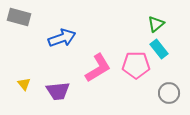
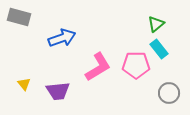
pink L-shape: moved 1 px up
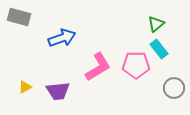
yellow triangle: moved 1 px right, 3 px down; rotated 40 degrees clockwise
gray circle: moved 5 px right, 5 px up
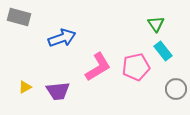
green triangle: rotated 24 degrees counterclockwise
cyan rectangle: moved 4 px right, 2 px down
pink pentagon: moved 2 px down; rotated 12 degrees counterclockwise
gray circle: moved 2 px right, 1 px down
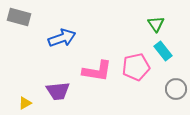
pink L-shape: moved 1 px left, 4 px down; rotated 40 degrees clockwise
yellow triangle: moved 16 px down
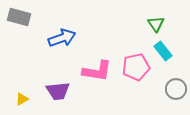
yellow triangle: moved 3 px left, 4 px up
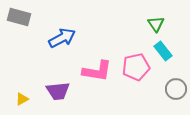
blue arrow: rotated 8 degrees counterclockwise
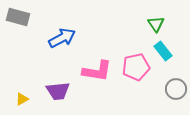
gray rectangle: moved 1 px left
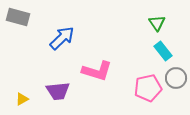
green triangle: moved 1 px right, 1 px up
blue arrow: rotated 16 degrees counterclockwise
pink pentagon: moved 12 px right, 21 px down
pink L-shape: rotated 8 degrees clockwise
gray circle: moved 11 px up
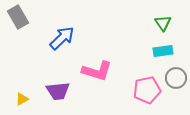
gray rectangle: rotated 45 degrees clockwise
green triangle: moved 6 px right
cyan rectangle: rotated 60 degrees counterclockwise
pink pentagon: moved 1 px left, 2 px down
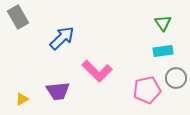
pink L-shape: rotated 28 degrees clockwise
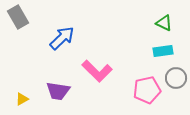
green triangle: moved 1 px right; rotated 30 degrees counterclockwise
purple trapezoid: rotated 15 degrees clockwise
